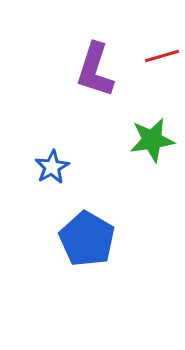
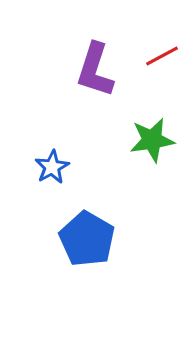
red line: rotated 12 degrees counterclockwise
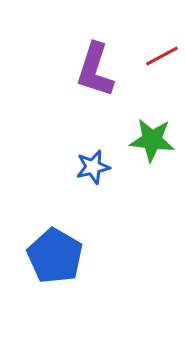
green star: rotated 15 degrees clockwise
blue star: moved 41 px right; rotated 16 degrees clockwise
blue pentagon: moved 32 px left, 17 px down
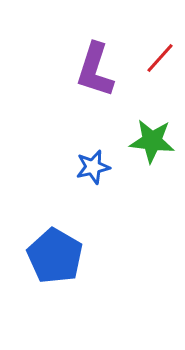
red line: moved 2 px left, 2 px down; rotated 20 degrees counterclockwise
green star: moved 1 px down
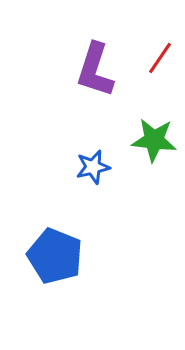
red line: rotated 8 degrees counterclockwise
green star: moved 2 px right, 1 px up
blue pentagon: rotated 8 degrees counterclockwise
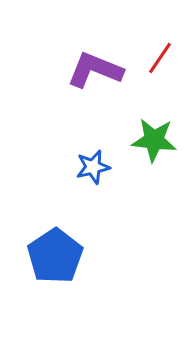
purple L-shape: rotated 94 degrees clockwise
blue pentagon: rotated 16 degrees clockwise
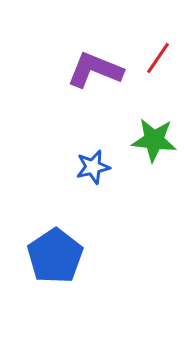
red line: moved 2 px left
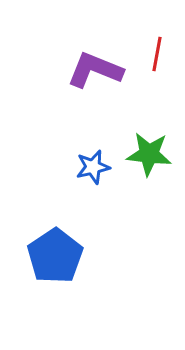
red line: moved 1 px left, 4 px up; rotated 24 degrees counterclockwise
green star: moved 5 px left, 14 px down
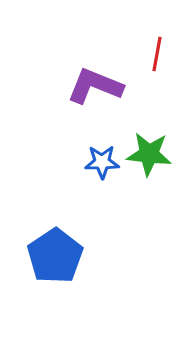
purple L-shape: moved 16 px down
blue star: moved 9 px right, 5 px up; rotated 12 degrees clockwise
